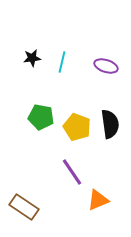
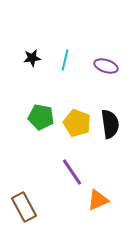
cyan line: moved 3 px right, 2 px up
yellow pentagon: moved 4 px up
brown rectangle: rotated 28 degrees clockwise
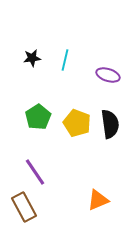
purple ellipse: moved 2 px right, 9 px down
green pentagon: moved 3 px left; rotated 30 degrees clockwise
purple line: moved 37 px left
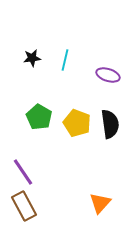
green pentagon: moved 1 px right; rotated 10 degrees counterclockwise
purple line: moved 12 px left
orange triangle: moved 2 px right, 3 px down; rotated 25 degrees counterclockwise
brown rectangle: moved 1 px up
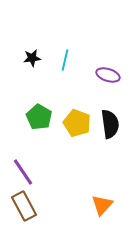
orange triangle: moved 2 px right, 2 px down
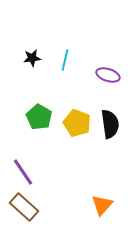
brown rectangle: moved 1 px down; rotated 20 degrees counterclockwise
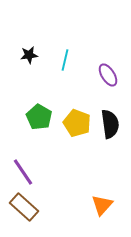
black star: moved 3 px left, 3 px up
purple ellipse: rotated 40 degrees clockwise
